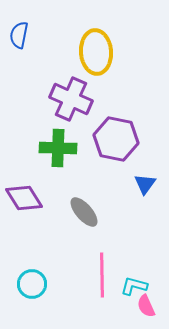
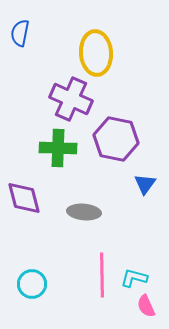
blue semicircle: moved 1 px right, 2 px up
yellow ellipse: moved 1 px down
purple diamond: rotated 18 degrees clockwise
gray ellipse: rotated 44 degrees counterclockwise
cyan L-shape: moved 8 px up
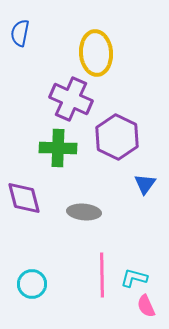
purple hexagon: moved 1 px right, 2 px up; rotated 15 degrees clockwise
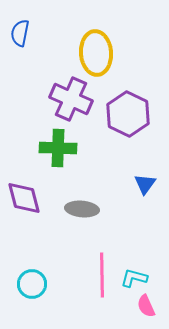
purple hexagon: moved 11 px right, 23 px up
gray ellipse: moved 2 px left, 3 px up
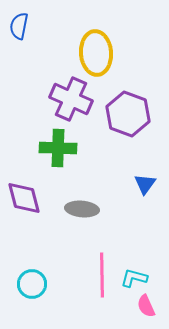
blue semicircle: moved 1 px left, 7 px up
purple hexagon: rotated 6 degrees counterclockwise
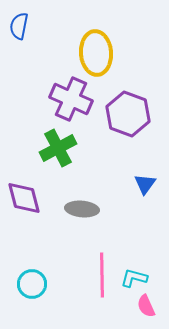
green cross: rotated 30 degrees counterclockwise
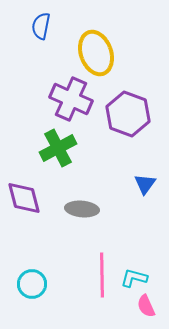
blue semicircle: moved 22 px right
yellow ellipse: rotated 15 degrees counterclockwise
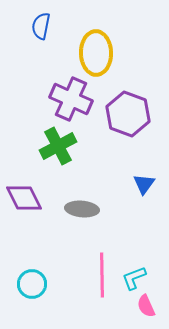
yellow ellipse: rotated 18 degrees clockwise
green cross: moved 2 px up
blue triangle: moved 1 px left
purple diamond: rotated 12 degrees counterclockwise
cyan L-shape: rotated 36 degrees counterclockwise
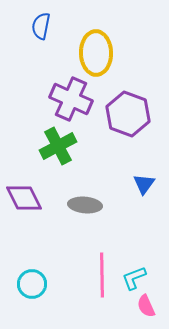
gray ellipse: moved 3 px right, 4 px up
